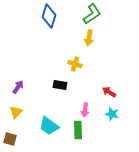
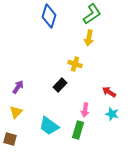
black rectangle: rotated 56 degrees counterclockwise
green rectangle: rotated 18 degrees clockwise
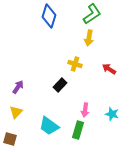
red arrow: moved 23 px up
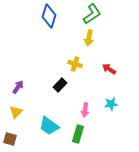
cyan star: moved 1 px left, 10 px up; rotated 24 degrees counterclockwise
green rectangle: moved 4 px down
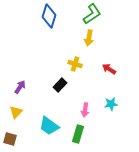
purple arrow: moved 2 px right
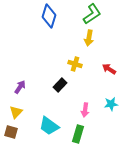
brown square: moved 1 px right, 7 px up
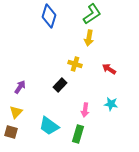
cyan star: rotated 16 degrees clockwise
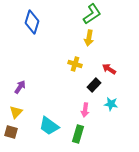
blue diamond: moved 17 px left, 6 px down
black rectangle: moved 34 px right
